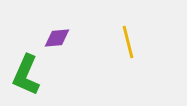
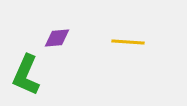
yellow line: rotated 72 degrees counterclockwise
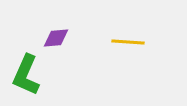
purple diamond: moved 1 px left
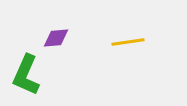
yellow line: rotated 12 degrees counterclockwise
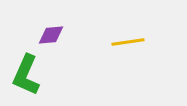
purple diamond: moved 5 px left, 3 px up
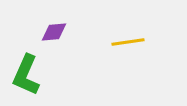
purple diamond: moved 3 px right, 3 px up
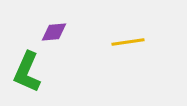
green L-shape: moved 1 px right, 3 px up
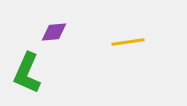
green L-shape: moved 1 px down
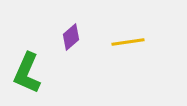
purple diamond: moved 17 px right, 5 px down; rotated 36 degrees counterclockwise
